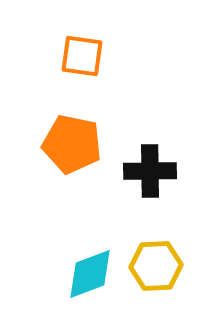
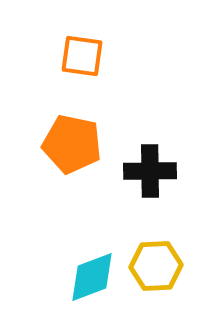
cyan diamond: moved 2 px right, 3 px down
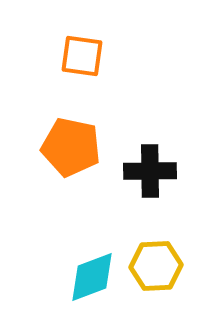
orange pentagon: moved 1 px left, 3 px down
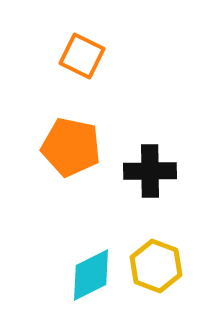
orange square: rotated 18 degrees clockwise
yellow hexagon: rotated 24 degrees clockwise
cyan diamond: moved 1 px left, 2 px up; rotated 6 degrees counterclockwise
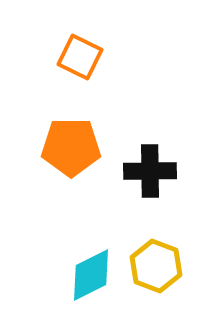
orange square: moved 2 px left, 1 px down
orange pentagon: rotated 12 degrees counterclockwise
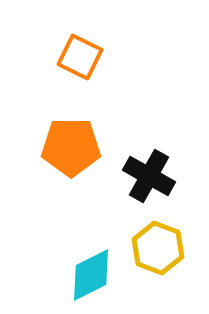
black cross: moved 1 px left, 5 px down; rotated 30 degrees clockwise
yellow hexagon: moved 2 px right, 18 px up
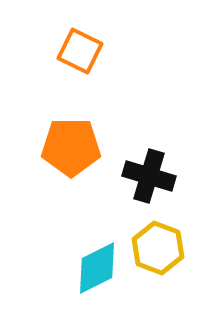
orange square: moved 6 px up
black cross: rotated 12 degrees counterclockwise
cyan diamond: moved 6 px right, 7 px up
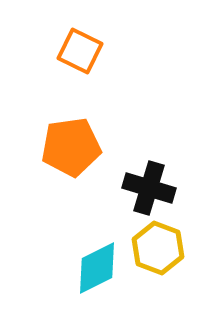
orange pentagon: rotated 8 degrees counterclockwise
black cross: moved 12 px down
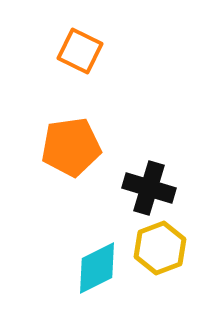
yellow hexagon: moved 2 px right; rotated 18 degrees clockwise
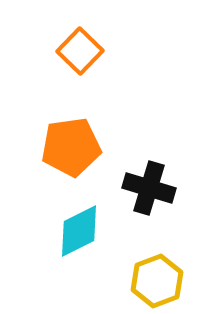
orange square: rotated 18 degrees clockwise
yellow hexagon: moved 3 px left, 33 px down
cyan diamond: moved 18 px left, 37 px up
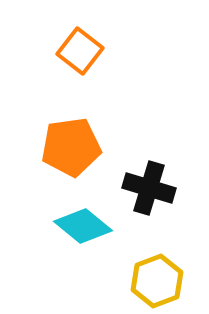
orange square: rotated 6 degrees counterclockwise
cyan diamond: moved 4 px right, 5 px up; rotated 66 degrees clockwise
